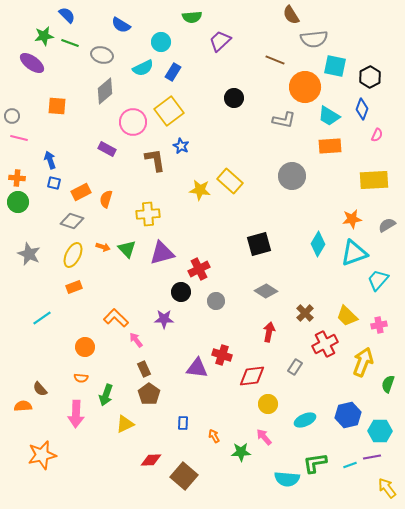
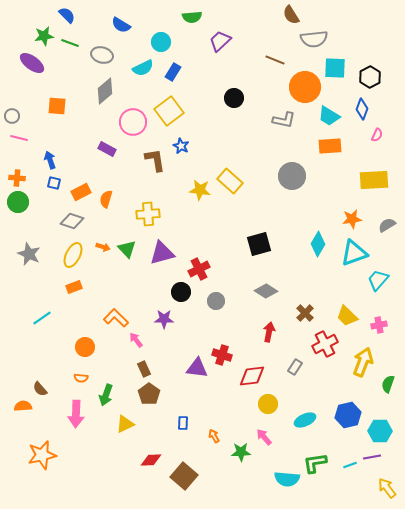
cyan square at (335, 66): moved 2 px down; rotated 10 degrees counterclockwise
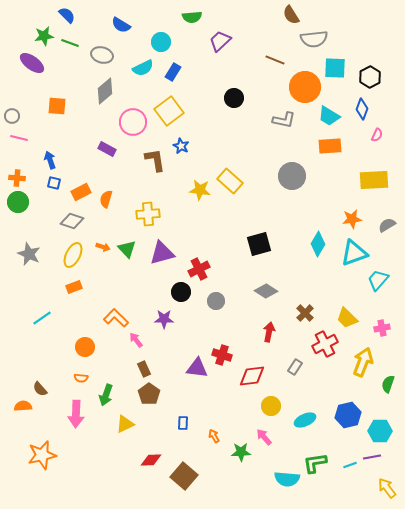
yellow trapezoid at (347, 316): moved 2 px down
pink cross at (379, 325): moved 3 px right, 3 px down
yellow circle at (268, 404): moved 3 px right, 2 px down
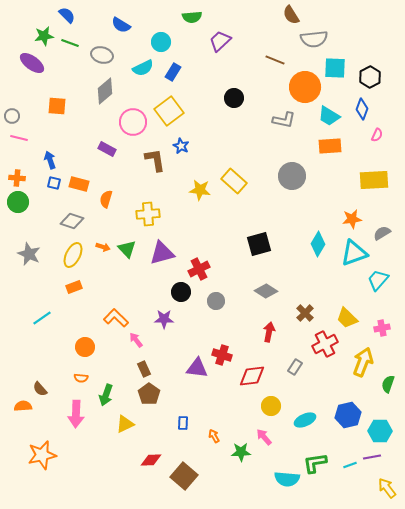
yellow rectangle at (230, 181): moved 4 px right
orange rectangle at (81, 192): moved 2 px left, 8 px up; rotated 42 degrees clockwise
gray semicircle at (387, 225): moved 5 px left, 8 px down
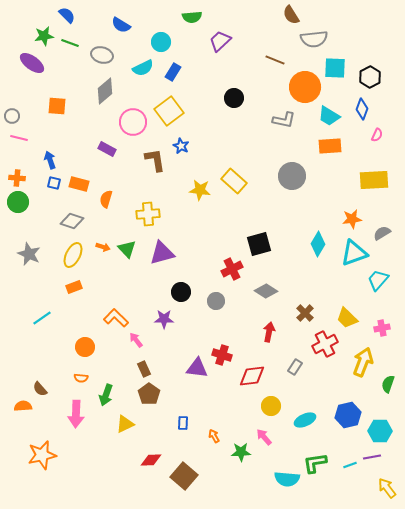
red cross at (199, 269): moved 33 px right
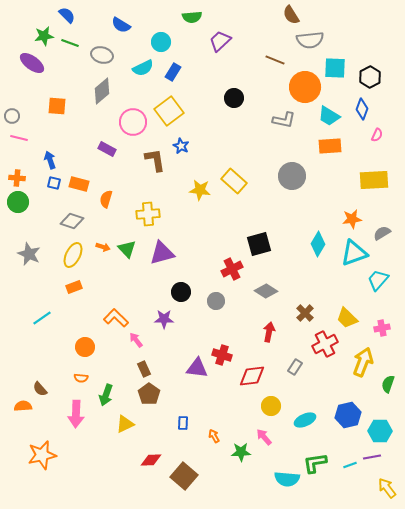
gray semicircle at (314, 39): moved 4 px left, 1 px down
gray diamond at (105, 91): moved 3 px left
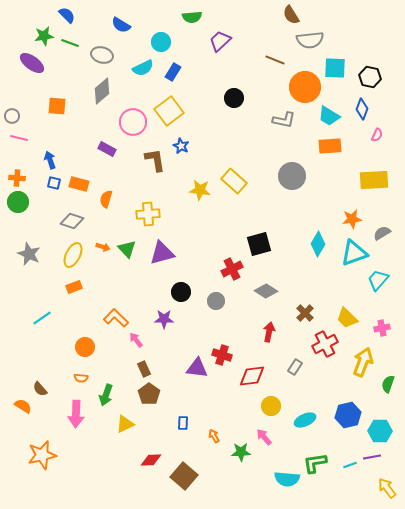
black hexagon at (370, 77): rotated 20 degrees counterclockwise
orange semicircle at (23, 406): rotated 36 degrees clockwise
